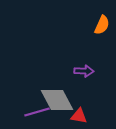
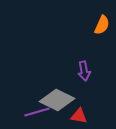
purple arrow: rotated 78 degrees clockwise
gray diamond: rotated 36 degrees counterclockwise
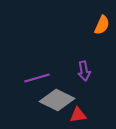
purple line: moved 34 px up
red triangle: moved 1 px left, 1 px up; rotated 18 degrees counterclockwise
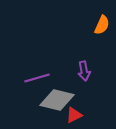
gray diamond: rotated 12 degrees counterclockwise
red triangle: moved 4 px left; rotated 18 degrees counterclockwise
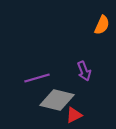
purple arrow: rotated 12 degrees counterclockwise
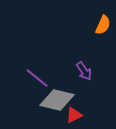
orange semicircle: moved 1 px right
purple arrow: rotated 12 degrees counterclockwise
purple line: rotated 55 degrees clockwise
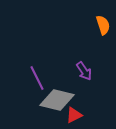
orange semicircle: rotated 42 degrees counterclockwise
purple line: rotated 25 degrees clockwise
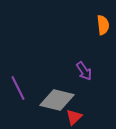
orange semicircle: rotated 12 degrees clockwise
purple line: moved 19 px left, 10 px down
red triangle: moved 2 px down; rotated 18 degrees counterclockwise
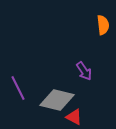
red triangle: rotated 48 degrees counterclockwise
